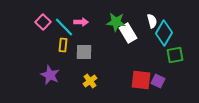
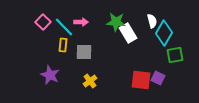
purple square: moved 3 px up
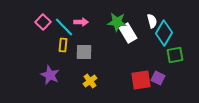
green star: moved 1 px right
red square: rotated 15 degrees counterclockwise
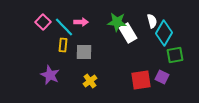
purple square: moved 4 px right, 1 px up
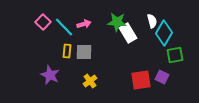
pink arrow: moved 3 px right, 2 px down; rotated 16 degrees counterclockwise
yellow rectangle: moved 4 px right, 6 px down
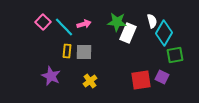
white rectangle: rotated 54 degrees clockwise
purple star: moved 1 px right, 1 px down
